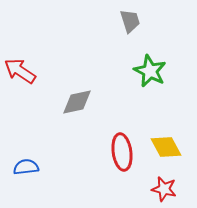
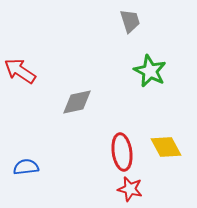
red star: moved 34 px left
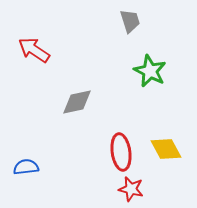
red arrow: moved 14 px right, 21 px up
yellow diamond: moved 2 px down
red ellipse: moved 1 px left
red star: moved 1 px right
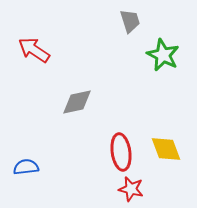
green star: moved 13 px right, 16 px up
yellow diamond: rotated 8 degrees clockwise
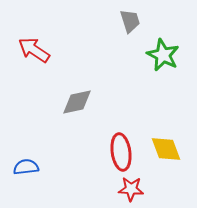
red star: rotated 10 degrees counterclockwise
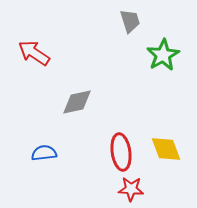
red arrow: moved 3 px down
green star: rotated 16 degrees clockwise
blue semicircle: moved 18 px right, 14 px up
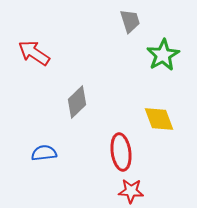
gray diamond: rotated 32 degrees counterclockwise
yellow diamond: moved 7 px left, 30 px up
red star: moved 2 px down
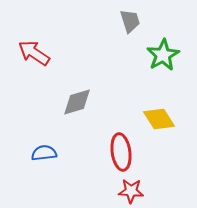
gray diamond: rotated 28 degrees clockwise
yellow diamond: rotated 12 degrees counterclockwise
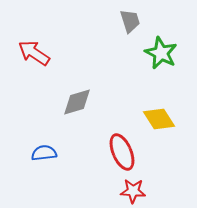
green star: moved 2 px left, 2 px up; rotated 16 degrees counterclockwise
red ellipse: moved 1 px right; rotated 15 degrees counterclockwise
red star: moved 2 px right
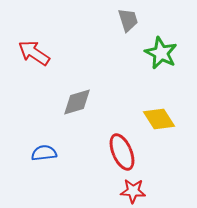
gray trapezoid: moved 2 px left, 1 px up
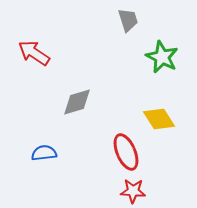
green star: moved 1 px right, 4 px down
red ellipse: moved 4 px right
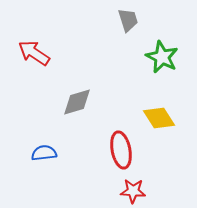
yellow diamond: moved 1 px up
red ellipse: moved 5 px left, 2 px up; rotated 12 degrees clockwise
